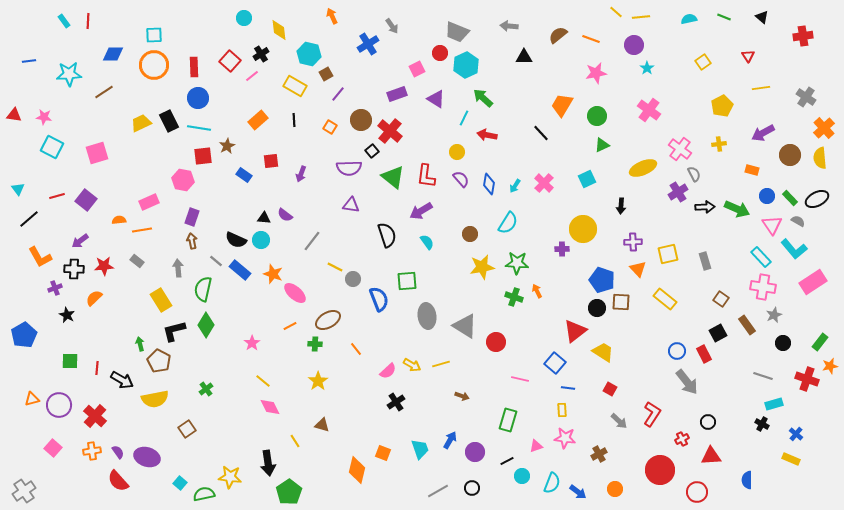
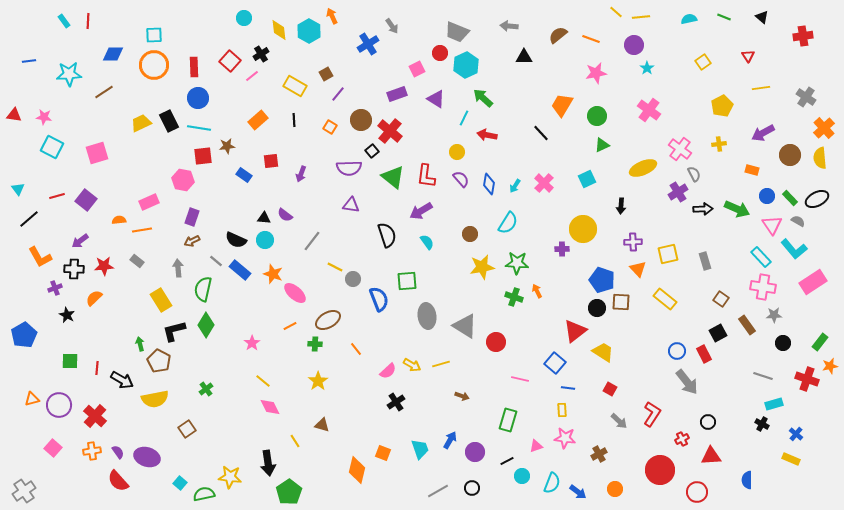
cyan hexagon at (309, 54): moved 23 px up; rotated 15 degrees clockwise
brown star at (227, 146): rotated 21 degrees clockwise
black arrow at (705, 207): moved 2 px left, 2 px down
cyan circle at (261, 240): moved 4 px right
brown arrow at (192, 241): rotated 105 degrees counterclockwise
gray star at (774, 315): rotated 21 degrees clockwise
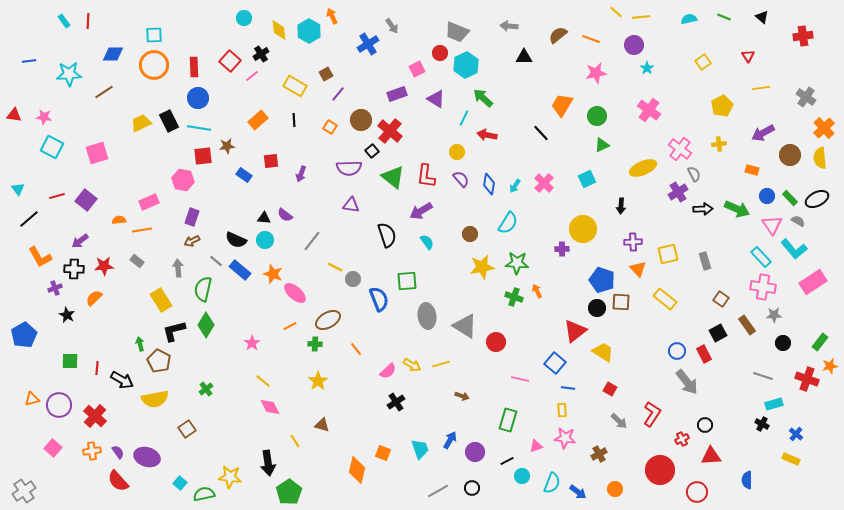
black circle at (708, 422): moved 3 px left, 3 px down
